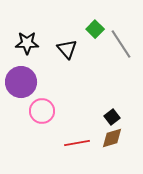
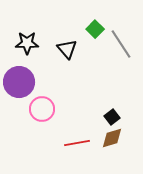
purple circle: moved 2 px left
pink circle: moved 2 px up
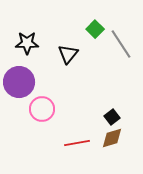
black triangle: moved 1 px right, 5 px down; rotated 20 degrees clockwise
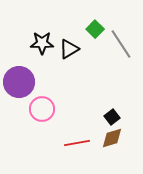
black star: moved 15 px right
black triangle: moved 1 px right, 5 px up; rotated 20 degrees clockwise
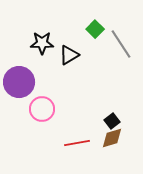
black triangle: moved 6 px down
black square: moved 4 px down
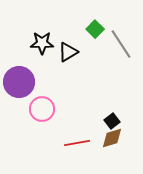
black triangle: moved 1 px left, 3 px up
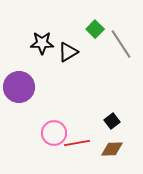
purple circle: moved 5 px down
pink circle: moved 12 px right, 24 px down
brown diamond: moved 11 px down; rotated 15 degrees clockwise
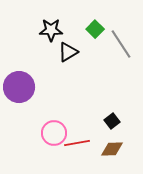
black star: moved 9 px right, 13 px up
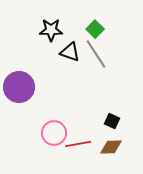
gray line: moved 25 px left, 10 px down
black triangle: moved 2 px right; rotated 50 degrees clockwise
black square: rotated 28 degrees counterclockwise
red line: moved 1 px right, 1 px down
brown diamond: moved 1 px left, 2 px up
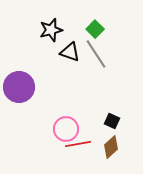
black star: rotated 15 degrees counterclockwise
pink circle: moved 12 px right, 4 px up
brown diamond: rotated 40 degrees counterclockwise
